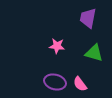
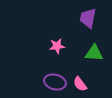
pink star: rotated 14 degrees counterclockwise
green triangle: rotated 12 degrees counterclockwise
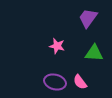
purple trapezoid: rotated 25 degrees clockwise
pink star: rotated 21 degrees clockwise
pink semicircle: moved 2 px up
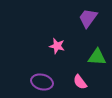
green triangle: moved 3 px right, 4 px down
purple ellipse: moved 13 px left
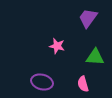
green triangle: moved 2 px left
pink semicircle: moved 3 px right, 2 px down; rotated 21 degrees clockwise
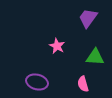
pink star: rotated 14 degrees clockwise
purple ellipse: moved 5 px left
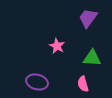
green triangle: moved 3 px left, 1 px down
